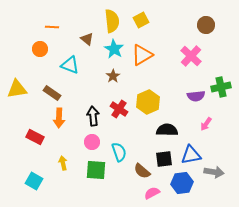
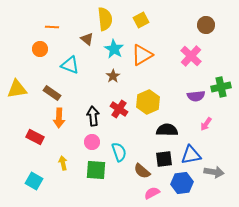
yellow semicircle: moved 7 px left, 2 px up
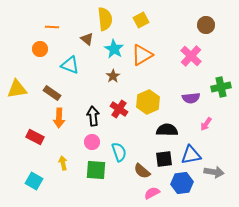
purple semicircle: moved 5 px left, 2 px down
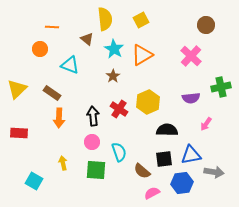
yellow triangle: rotated 35 degrees counterclockwise
red rectangle: moved 16 px left, 4 px up; rotated 24 degrees counterclockwise
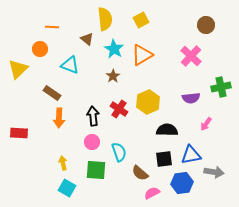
yellow triangle: moved 1 px right, 20 px up
brown semicircle: moved 2 px left, 2 px down
cyan square: moved 33 px right, 7 px down
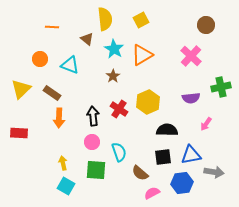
orange circle: moved 10 px down
yellow triangle: moved 3 px right, 20 px down
black square: moved 1 px left, 2 px up
cyan square: moved 1 px left, 2 px up
